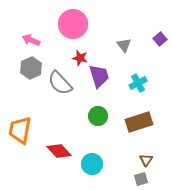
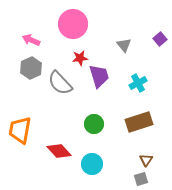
red star: rotated 21 degrees counterclockwise
green circle: moved 4 px left, 8 px down
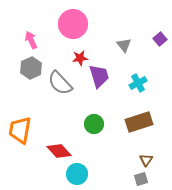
pink arrow: rotated 42 degrees clockwise
cyan circle: moved 15 px left, 10 px down
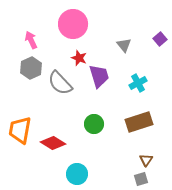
red star: moved 1 px left; rotated 28 degrees clockwise
red diamond: moved 6 px left, 8 px up; rotated 15 degrees counterclockwise
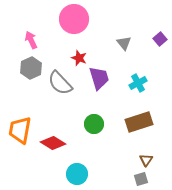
pink circle: moved 1 px right, 5 px up
gray triangle: moved 2 px up
purple trapezoid: moved 2 px down
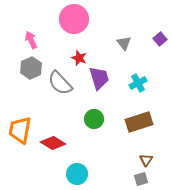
green circle: moved 5 px up
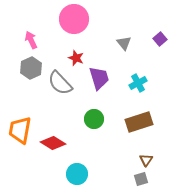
red star: moved 3 px left
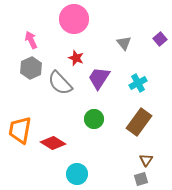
purple trapezoid: rotated 130 degrees counterclockwise
brown rectangle: rotated 36 degrees counterclockwise
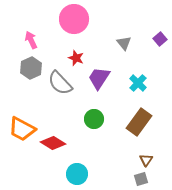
cyan cross: rotated 18 degrees counterclockwise
orange trapezoid: moved 2 px right, 1 px up; rotated 72 degrees counterclockwise
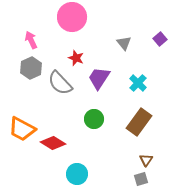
pink circle: moved 2 px left, 2 px up
